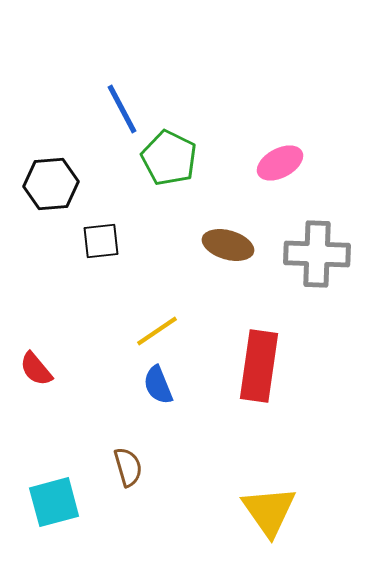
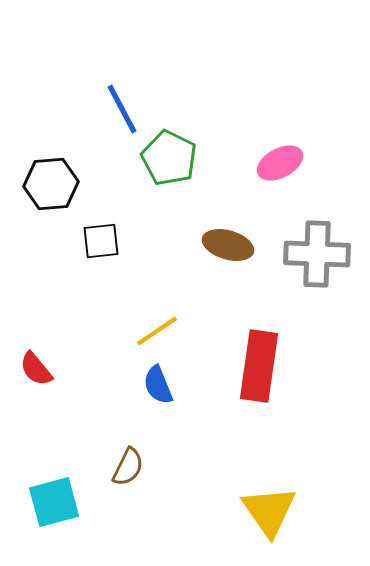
brown semicircle: rotated 42 degrees clockwise
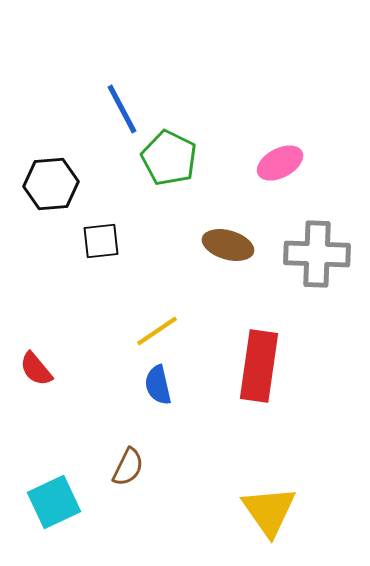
blue semicircle: rotated 9 degrees clockwise
cyan square: rotated 10 degrees counterclockwise
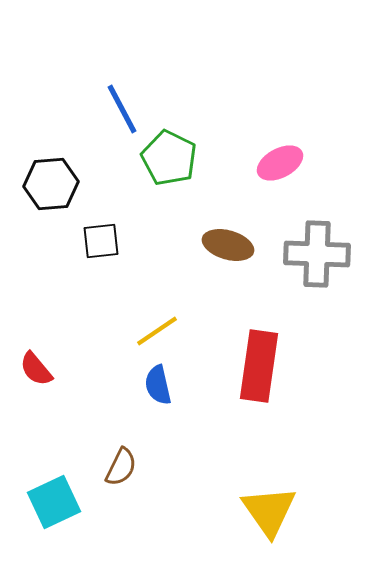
brown semicircle: moved 7 px left
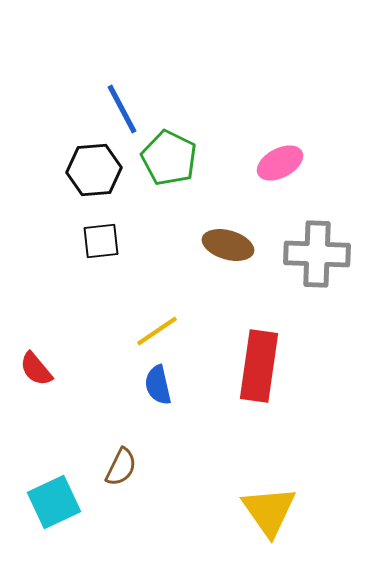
black hexagon: moved 43 px right, 14 px up
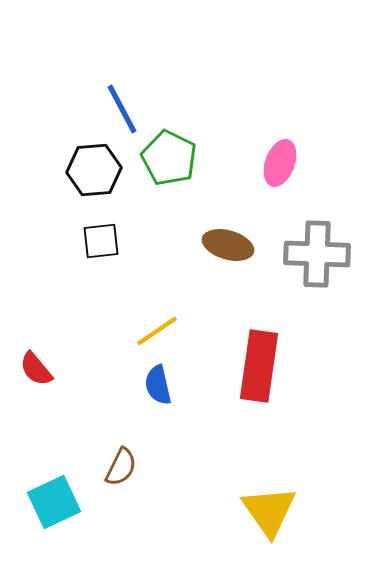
pink ellipse: rotated 42 degrees counterclockwise
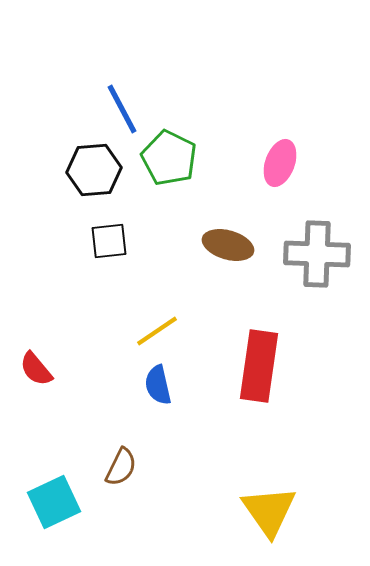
black square: moved 8 px right
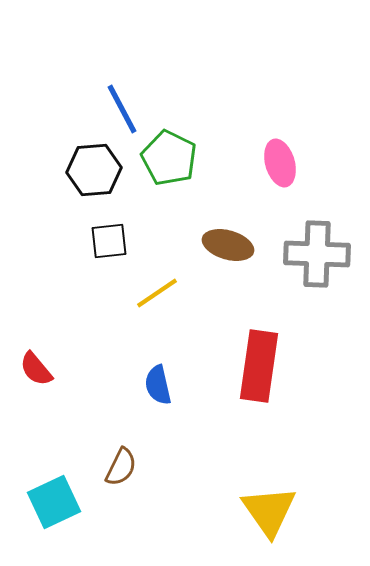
pink ellipse: rotated 36 degrees counterclockwise
yellow line: moved 38 px up
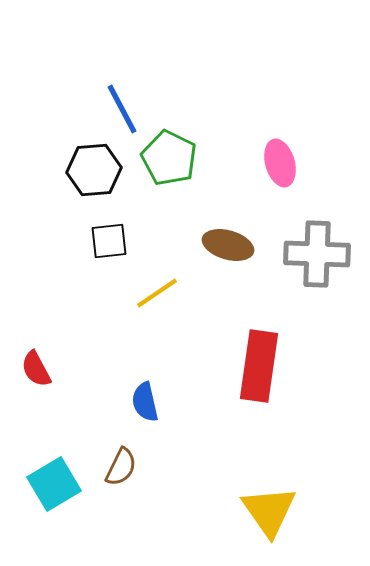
red semicircle: rotated 12 degrees clockwise
blue semicircle: moved 13 px left, 17 px down
cyan square: moved 18 px up; rotated 6 degrees counterclockwise
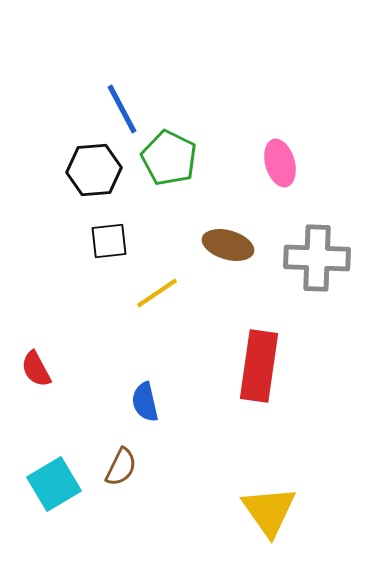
gray cross: moved 4 px down
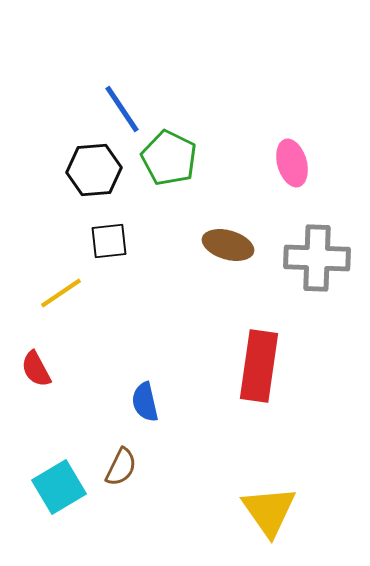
blue line: rotated 6 degrees counterclockwise
pink ellipse: moved 12 px right
yellow line: moved 96 px left
cyan square: moved 5 px right, 3 px down
